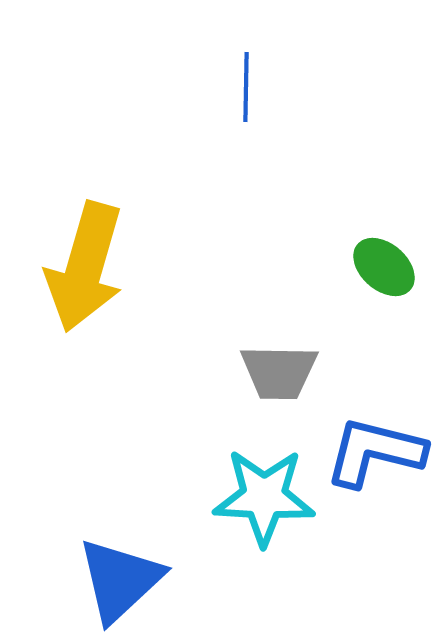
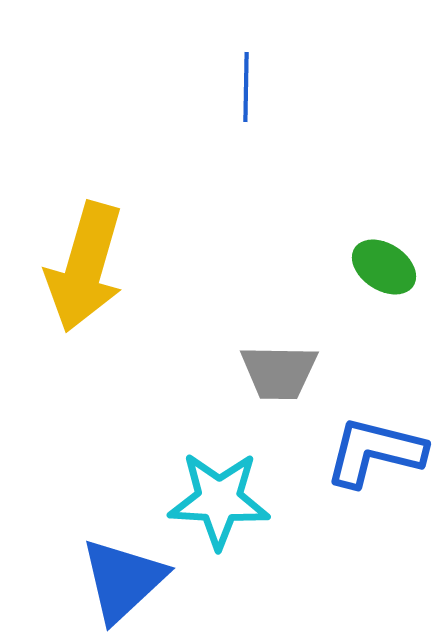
green ellipse: rotated 8 degrees counterclockwise
cyan star: moved 45 px left, 3 px down
blue triangle: moved 3 px right
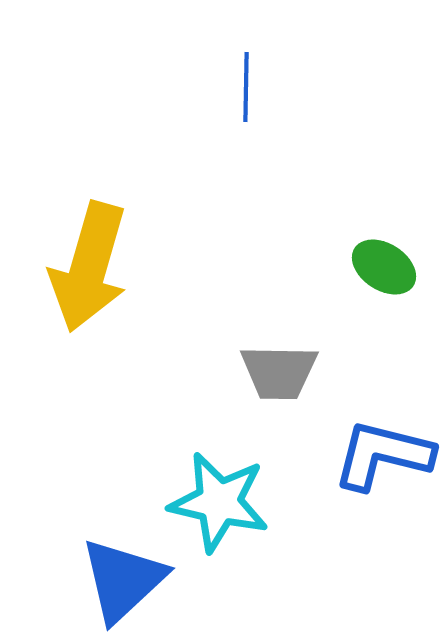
yellow arrow: moved 4 px right
blue L-shape: moved 8 px right, 3 px down
cyan star: moved 2 px down; rotated 10 degrees clockwise
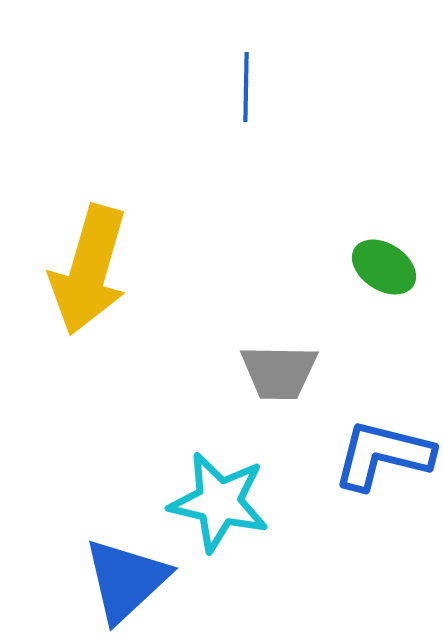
yellow arrow: moved 3 px down
blue triangle: moved 3 px right
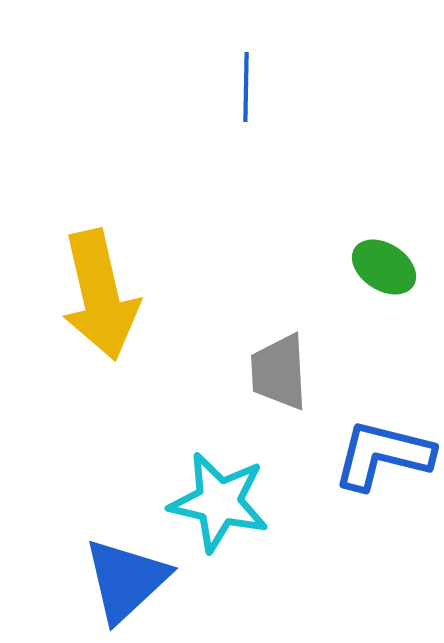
yellow arrow: moved 11 px right, 25 px down; rotated 29 degrees counterclockwise
gray trapezoid: rotated 86 degrees clockwise
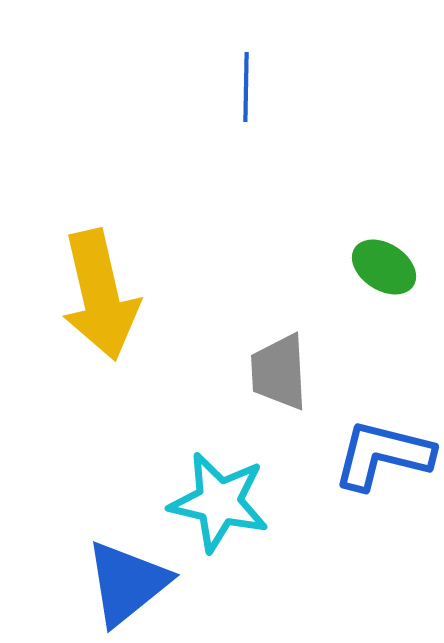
blue triangle: moved 1 px right, 3 px down; rotated 4 degrees clockwise
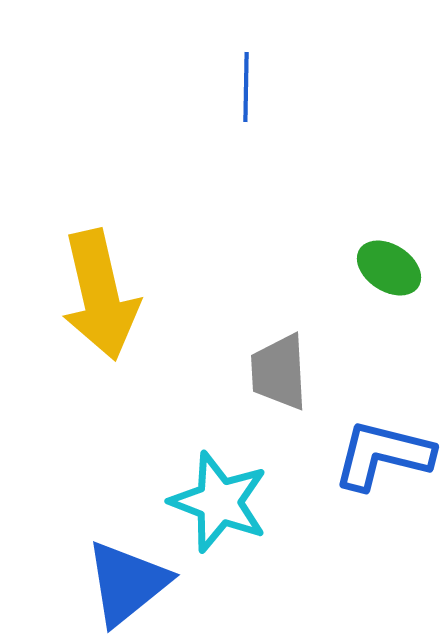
green ellipse: moved 5 px right, 1 px down
cyan star: rotated 8 degrees clockwise
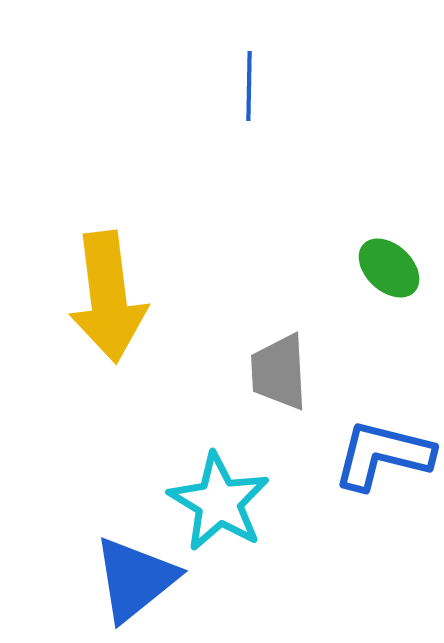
blue line: moved 3 px right, 1 px up
green ellipse: rotated 10 degrees clockwise
yellow arrow: moved 8 px right, 2 px down; rotated 6 degrees clockwise
cyan star: rotated 10 degrees clockwise
blue triangle: moved 8 px right, 4 px up
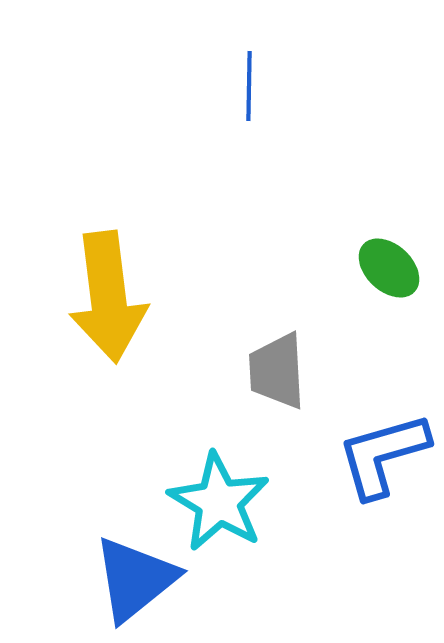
gray trapezoid: moved 2 px left, 1 px up
blue L-shape: rotated 30 degrees counterclockwise
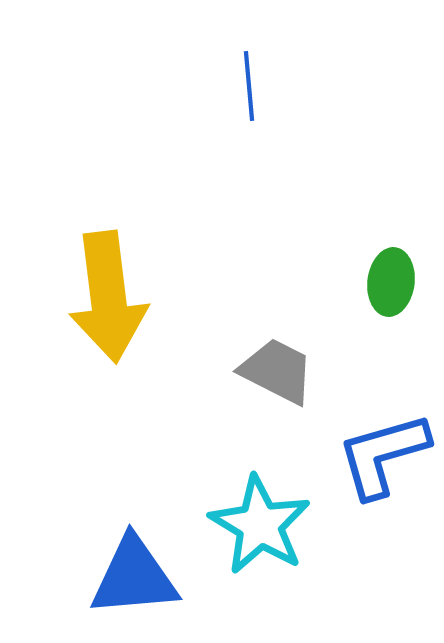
blue line: rotated 6 degrees counterclockwise
green ellipse: moved 2 px right, 14 px down; rotated 54 degrees clockwise
gray trapezoid: rotated 120 degrees clockwise
cyan star: moved 41 px right, 23 px down
blue triangle: moved 1 px left, 2 px up; rotated 34 degrees clockwise
